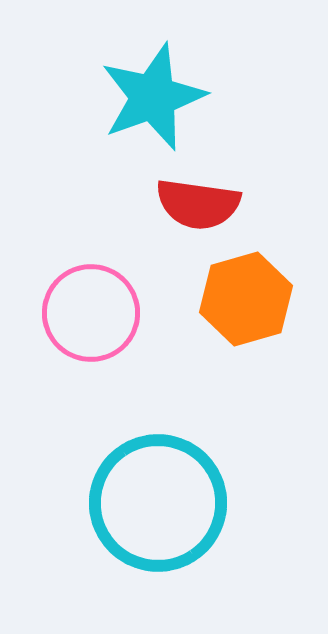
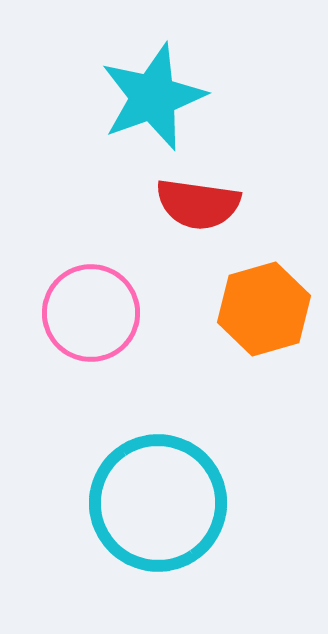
orange hexagon: moved 18 px right, 10 px down
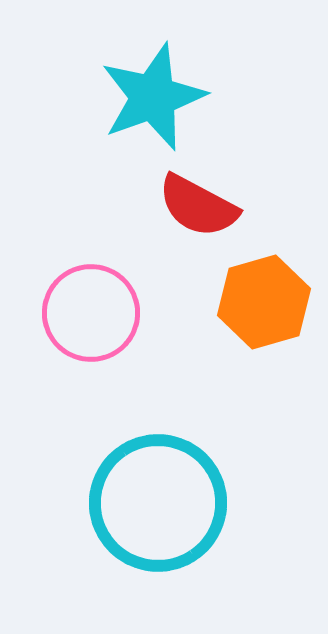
red semicircle: moved 2 px down; rotated 20 degrees clockwise
orange hexagon: moved 7 px up
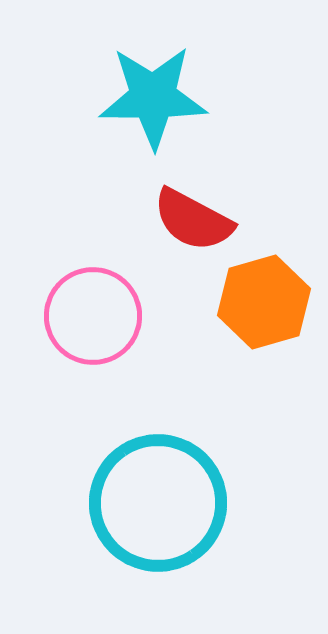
cyan star: rotated 20 degrees clockwise
red semicircle: moved 5 px left, 14 px down
pink circle: moved 2 px right, 3 px down
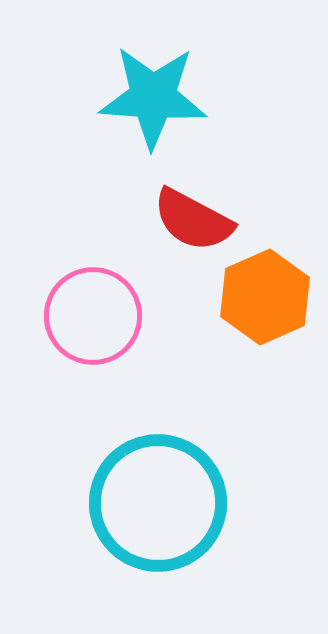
cyan star: rotated 4 degrees clockwise
orange hexagon: moved 1 px right, 5 px up; rotated 8 degrees counterclockwise
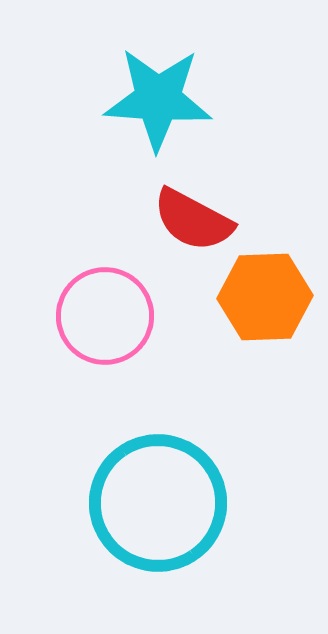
cyan star: moved 5 px right, 2 px down
orange hexagon: rotated 22 degrees clockwise
pink circle: moved 12 px right
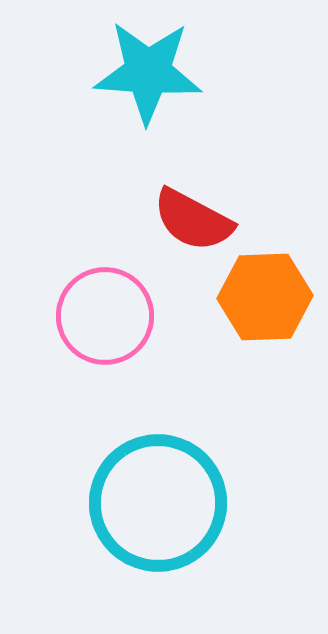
cyan star: moved 10 px left, 27 px up
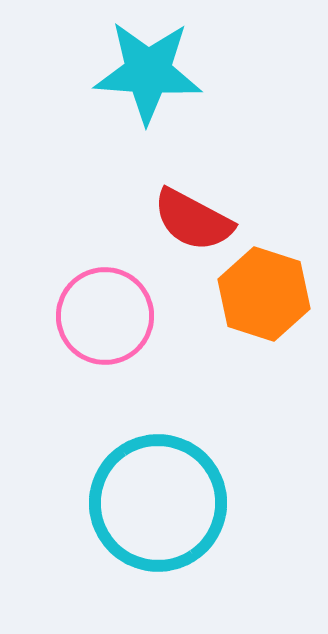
orange hexagon: moved 1 px left, 3 px up; rotated 20 degrees clockwise
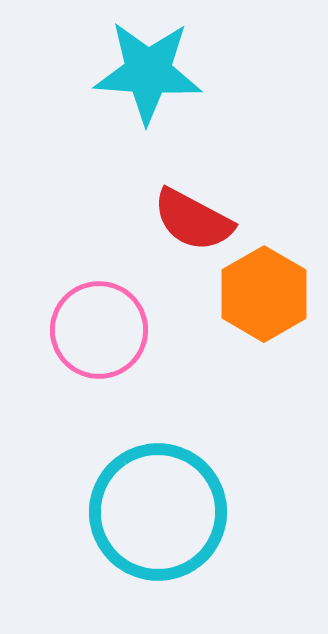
orange hexagon: rotated 12 degrees clockwise
pink circle: moved 6 px left, 14 px down
cyan circle: moved 9 px down
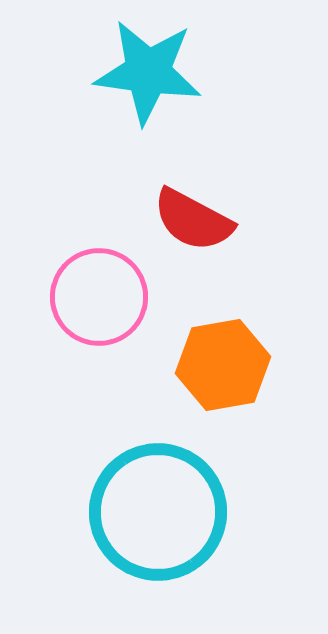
cyan star: rotated 4 degrees clockwise
orange hexagon: moved 41 px left, 71 px down; rotated 20 degrees clockwise
pink circle: moved 33 px up
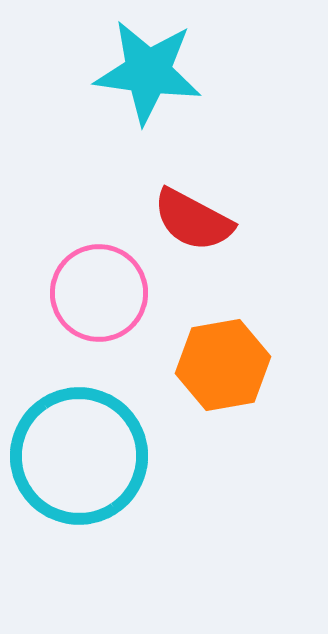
pink circle: moved 4 px up
cyan circle: moved 79 px left, 56 px up
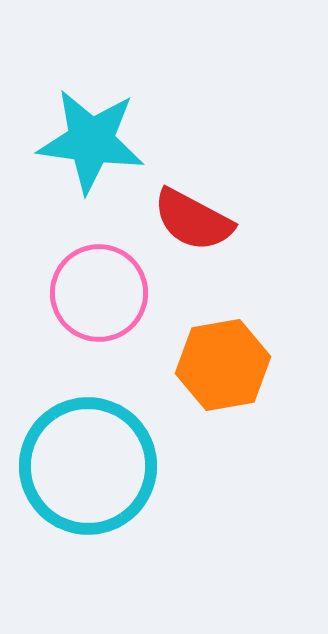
cyan star: moved 57 px left, 69 px down
cyan circle: moved 9 px right, 10 px down
